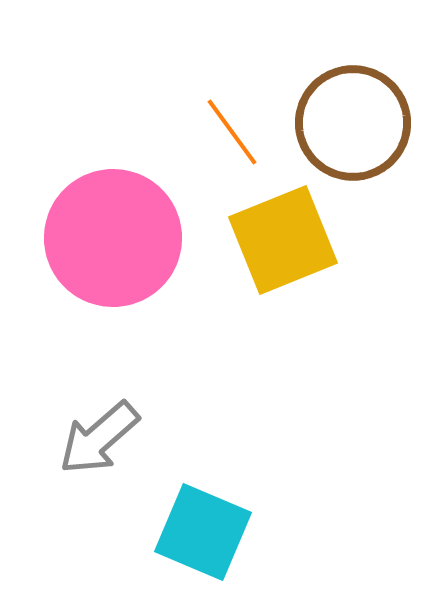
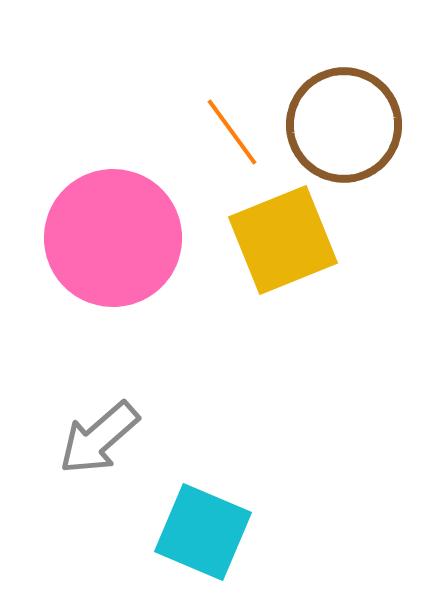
brown circle: moved 9 px left, 2 px down
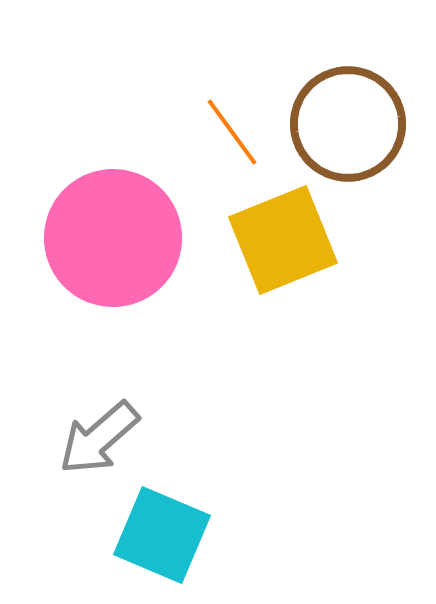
brown circle: moved 4 px right, 1 px up
cyan square: moved 41 px left, 3 px down
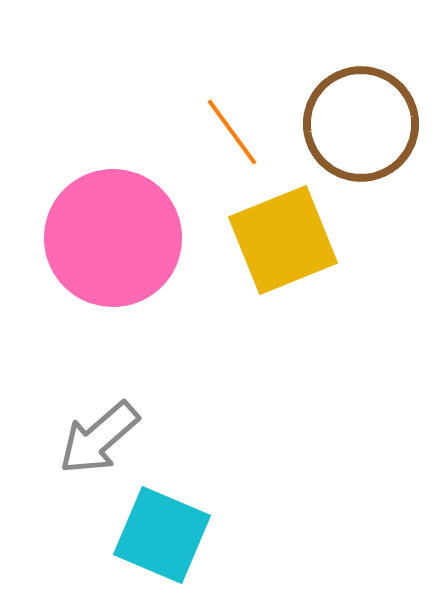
brown circle: moved 13 px right
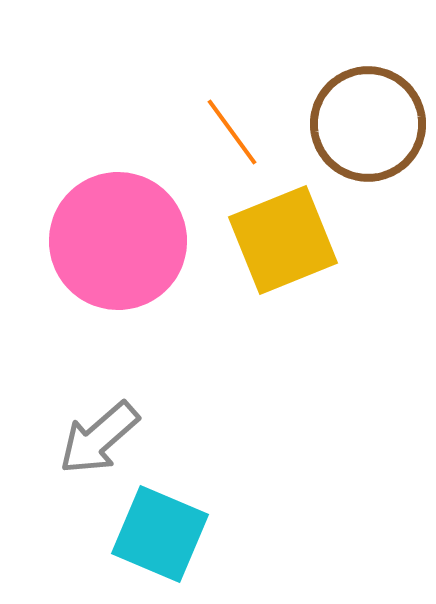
brown circle: moved 7 px right
pink circle: moved 5 px right, 3 px down
cyan square: moved 2 px left, 1 px up
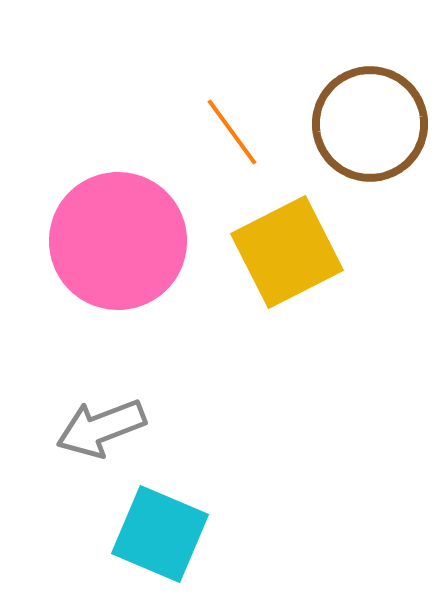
brown circle: moved 2 px right
yellow square: moved 4 px right, 12 px down; rotated 5 degrees counterclockwise
gray arrow: moved 2 px right, 10 px up; rotated 20 degrees clockwise
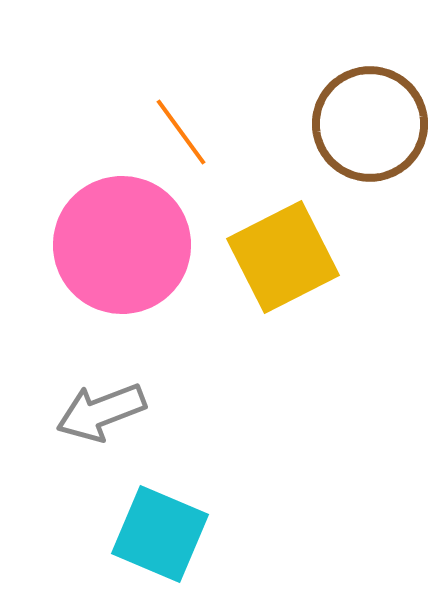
orange line: moved 51 px left
pink circle: moved 4 px right, 4 px down
yellow square: moved 4 px left, 5 px down
gray arrow: moved 16 px up
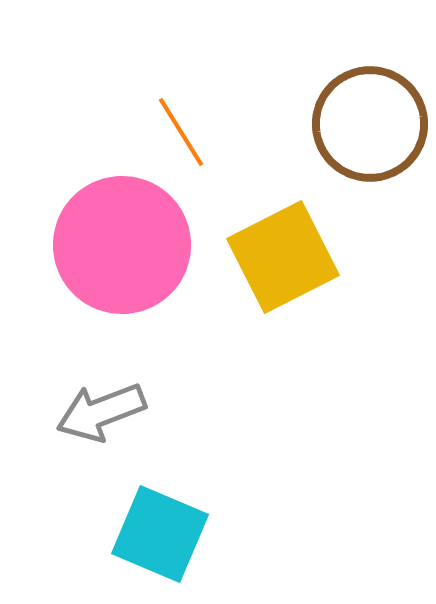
orange line: rotated 4 degrees clockwise
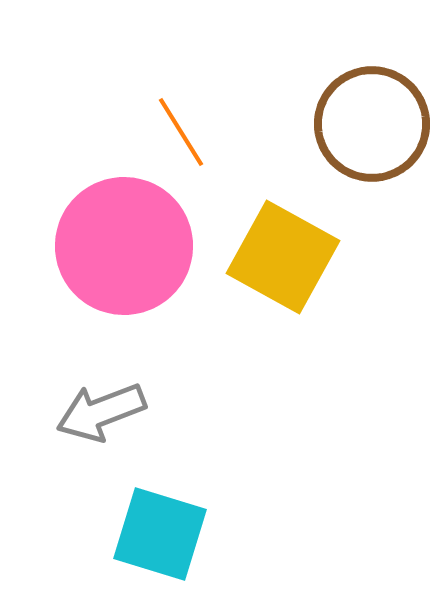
brown circle: moved 2 px right
pink circle: moved 2 px right, 1 px down
yellow square: rotated 34 degrees counterclockwise
cyan square: rotated 6 degrees counterclockwise
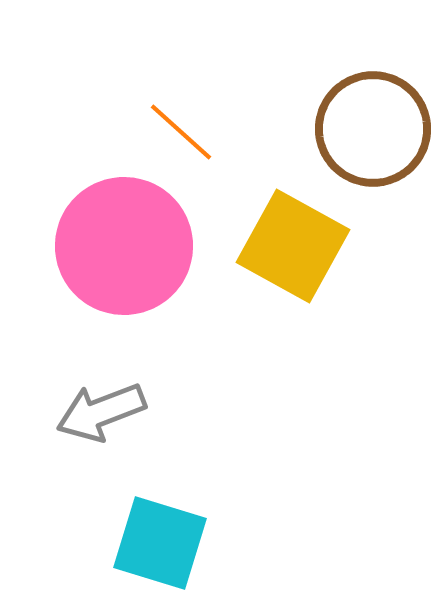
brown circle: moved 1 px right, 5 px down
orange line: rotated 16 degrees counterclockwise
yellow square: moved 10 px right, 11 px up
cyan square: moved 9 px down
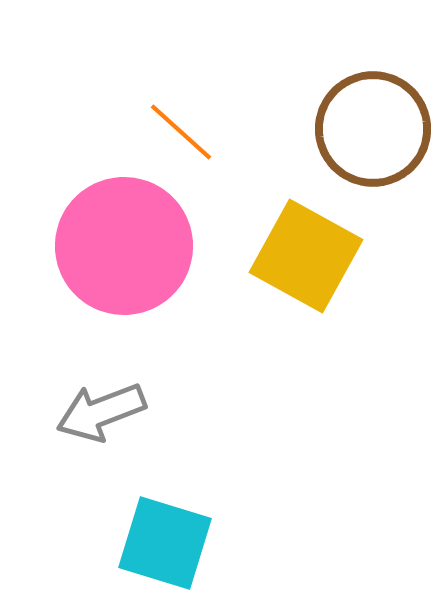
yellow square: moved 13 px right, 10 px down
cyan square: moved 5 px right
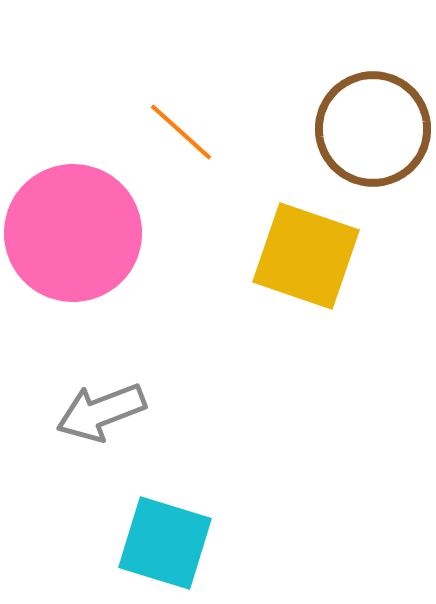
pink circle: moved 51 px left, 13 px up
yellow square: rotated 10 degrees counterclockwise
